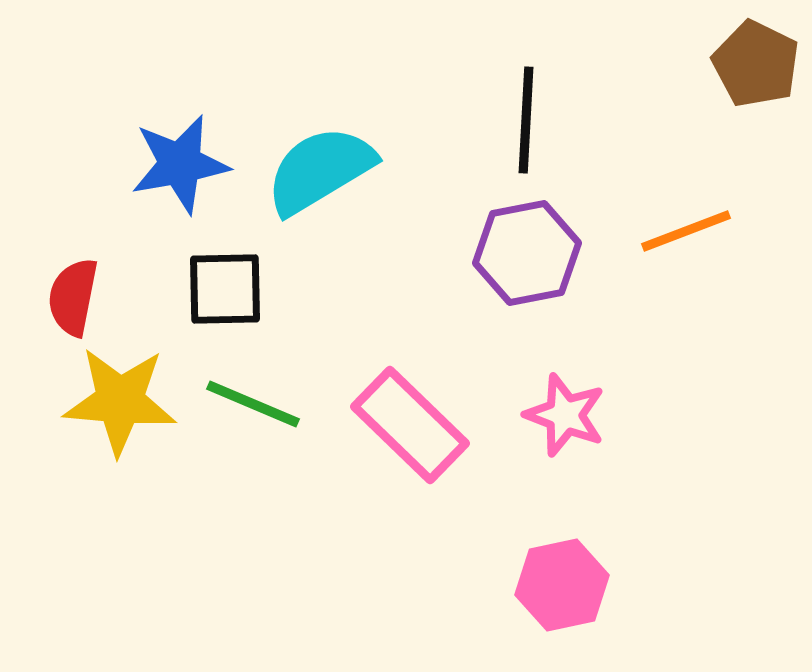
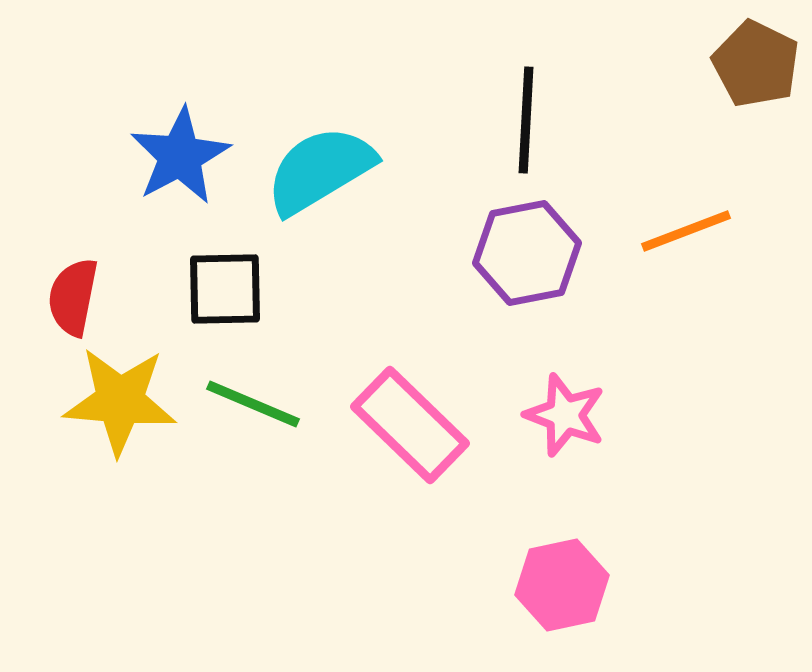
blue star: moved 8 px up; rotated 18 degrees counterclockwise
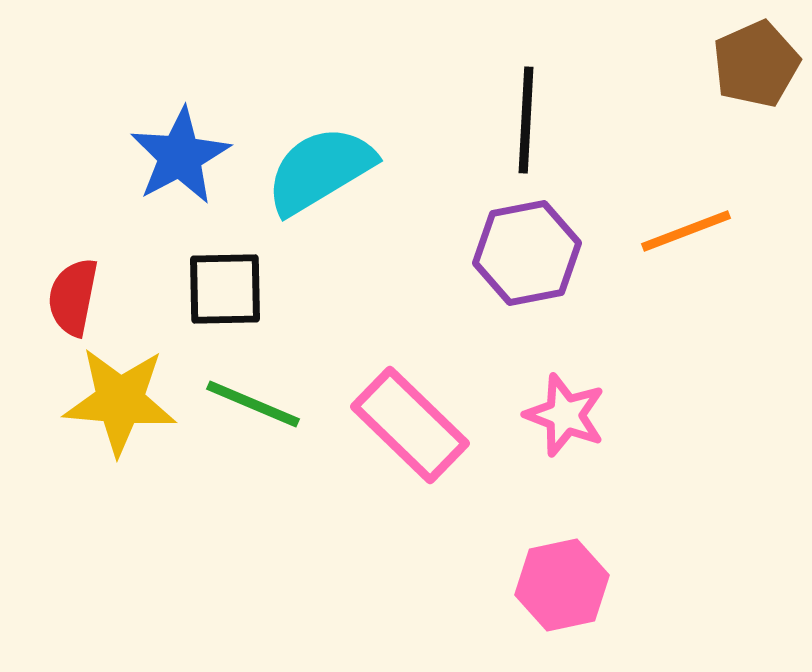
brown pentagon: rotated 22 degrees clockwise
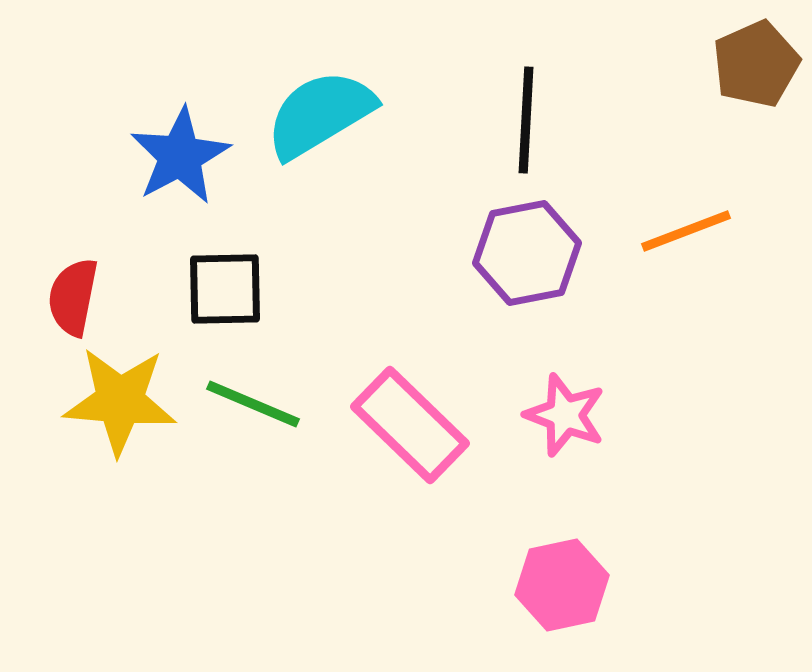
cyan semicircle: moved 56 px up
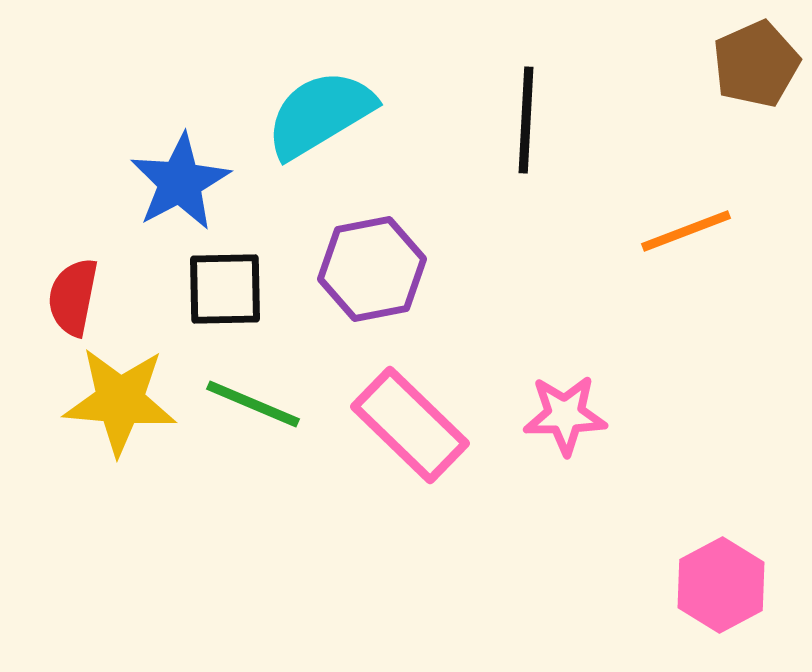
blue star: moved 26 px down
purple hexagon: moved 155 px left, 16 px down
pink star: rotated 22 degrees counterclockwise
pink hexagon: moved 159 px right; rotated 16 degrees counterclockwise
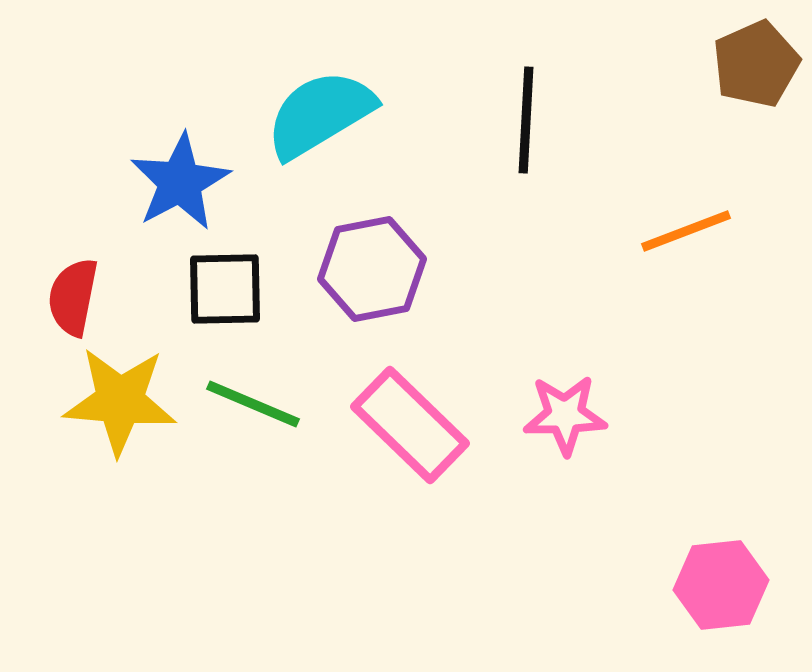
pink hexagon: rotated 22 degrees clockwise
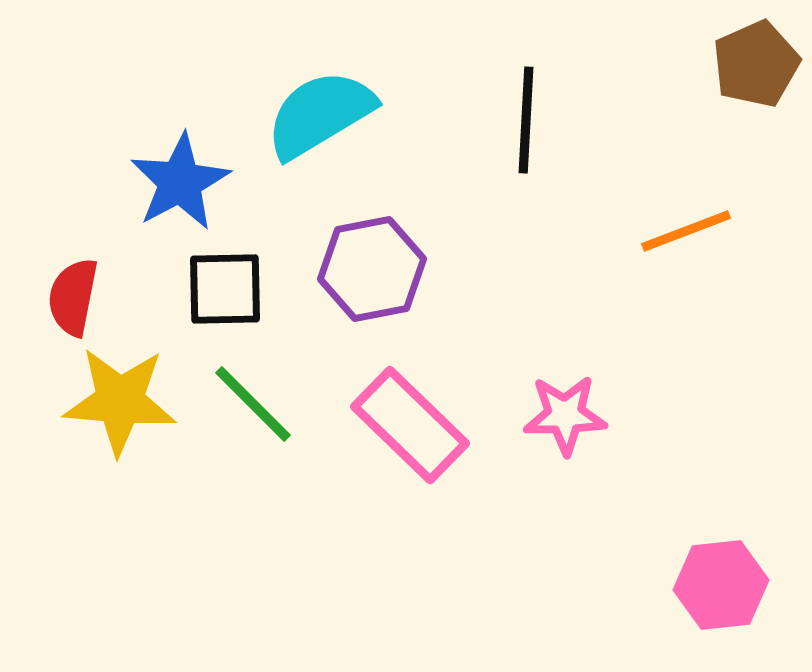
green line: rotated 22 degrees clockwise
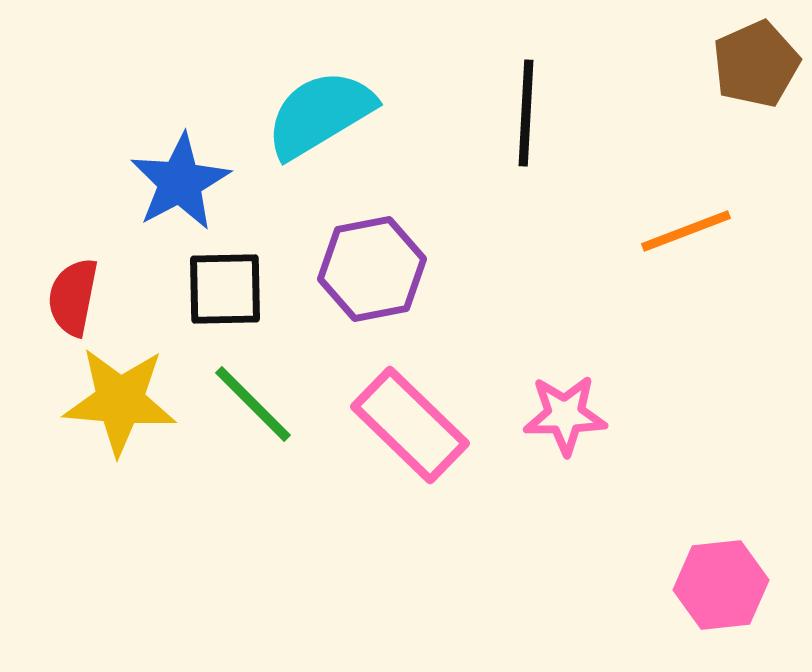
black line: moved 7 px up
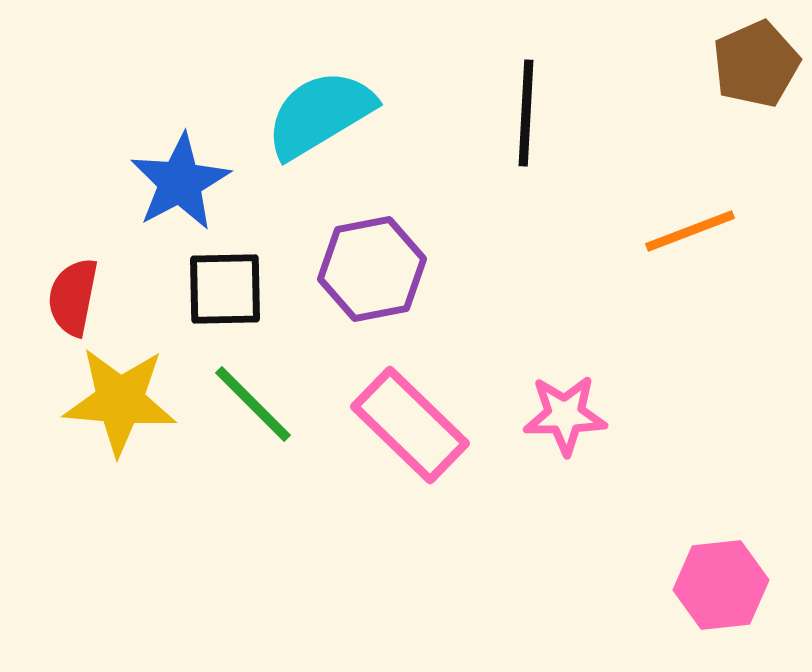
orange line: moved 4 px right
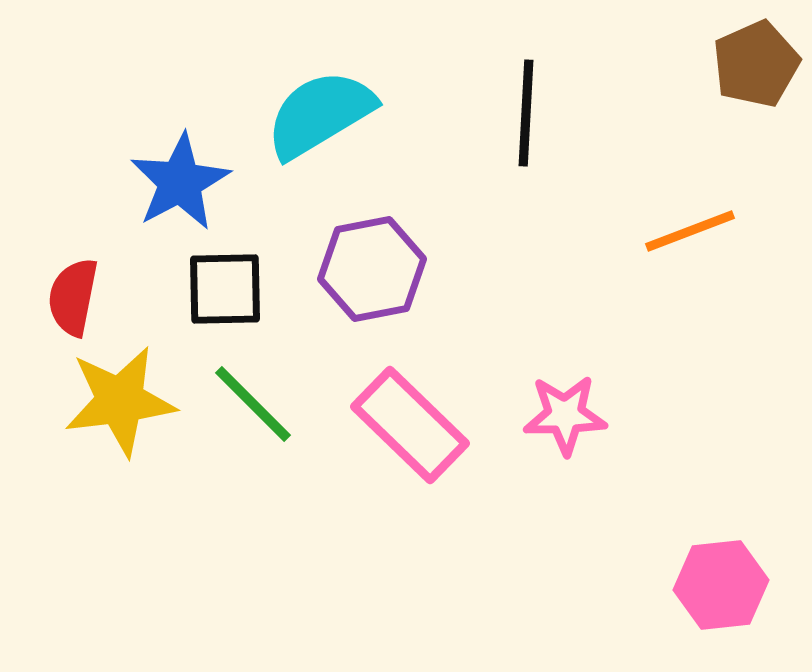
yellow star: rotated 12 degrees counterclockwise
